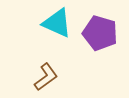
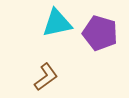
cyan triangle: rotated 36 degrees counterclockwise
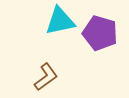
cyan triangle: moved 3 px right, 2 px up
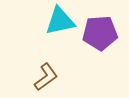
purple pentagon: rotated 20 degrees counterclockwise
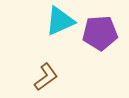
cyan triangle: rotated 12 degrees counterclockwise
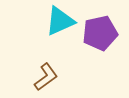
purple pentagon: rotated 8 degrees counterclockwise
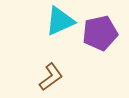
brown L-shape: moved 5 px right
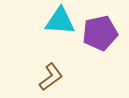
cyan triangle: rotated 28 degrees clockwise
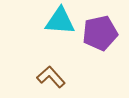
brown L-shape: rotated 96 degrees counterclockwise
